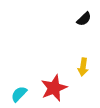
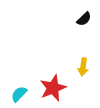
red star: moved 1 px left
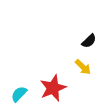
black semicircle: moved 5 px right, 22 px down
yellow arrow: rotated 54 degrees counterclockwise
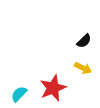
black semicircle: moved 5 px left
yellow arrow: moved 1 px down; rotated 18 degrees counterclockwise
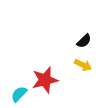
yellow arrow: moved 3 px up
red star: moved 8 px left, 8 px up; rotated 8 degrees clockwise
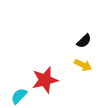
cyan semicircle: moved 2 px down
